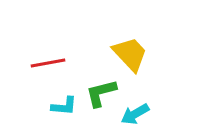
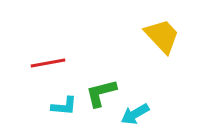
yellow trapezoid: moved 32 px right, 18 px up
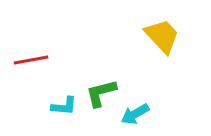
red line: moved 17 px left, 3 px up
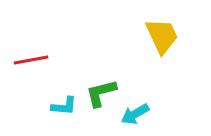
yellow trapezoid: rotated 18 degrees clockwise
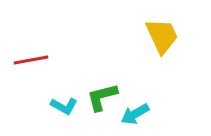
green L-shape: moved 1 px right, 4 px down
cyan L-shape: rotated 24 degrees clockwise
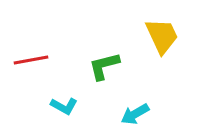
green L-shape: moved 2 px right, 31 px up
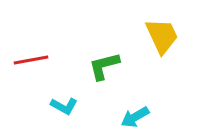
cyan arrow: moved 3 px down
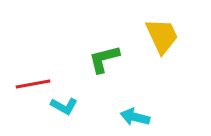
red line: moved 2 px right, 24 px down
green L-shape: moved 7 px up
cyan arrow: rotated 44 degrees clockwise
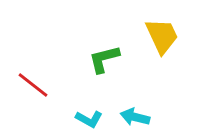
red line: moved 1 px down; rotated 48 degrees clockwise
cyan L-shape: moved 25 px right, 13 px down
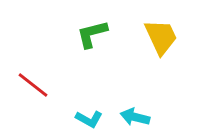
yellow trapezoid: moved 1 px left, 1 px down
green L-shape: moved 12 px left, 25 px up
